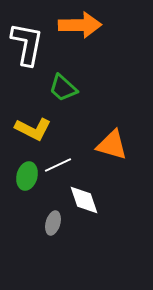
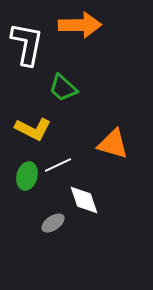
orange triangle: moved 1 px right, 1 px up
gray ellipse: rotated 40 degrees clockwise
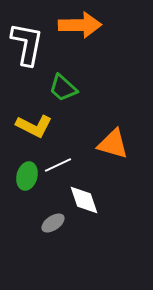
yellow L-shape: moved 1 px right, 3 px up
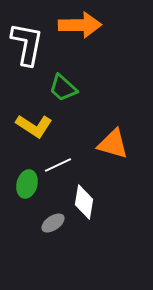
yellow L-shape: rotated 6 degrees clockwise
green ellipse: moved 8 px down
white diamond: moved 2 px down; rotated 28 degrees clockwise
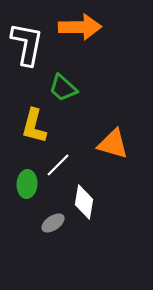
orange arrow: moved 2 px down
yellow L-shape: rotated 72 degrees clockwise
white line: rotated 20 degrees counterclockwise
green ellipse: rotated 12 degrees counterclockwise
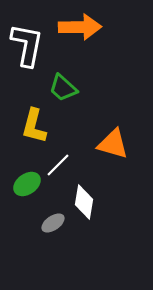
white L-shape: moved 1 px down
green ellipse: rotated 52 degrees clockwise
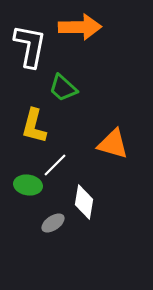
white L-shape: moved 3 px right, 1 px down
white line: moved 3 px left
green ellipse: moved 1 px right, 1 px down; rotated 44 degrees clockwise
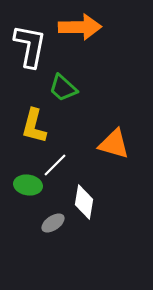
orange triangle: moved 1 px right
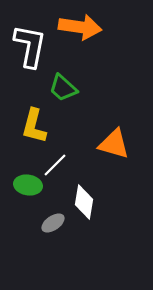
orange arrow: rotated 9 degrees clockwise
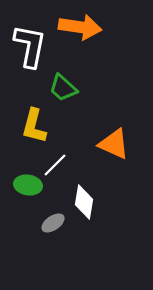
orange triangle: rotated 8 degrees clockwise
